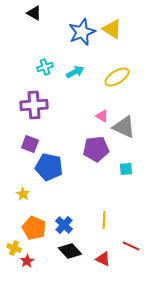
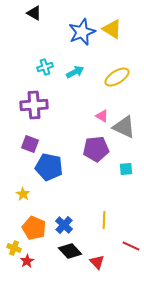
red triangle: moved 6 px left, 3 px down; rotated 21 degrees clockwise
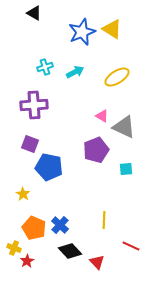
purple pentagon: moved 1 px down; rotated 15 degrees counterclockwise
blue cross: moved 4 px left
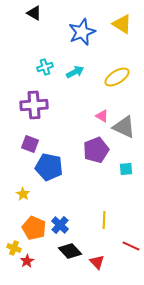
yellow triangle: moved 10 px right, 5 px up
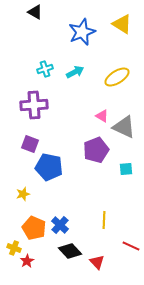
black triangle: moved 1 px right, 1 px up
cyan cross: moved 2 px down
yellow star: rotated 24 degrees clockwise
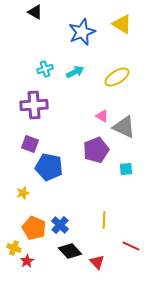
yellow star: moved 1 px up
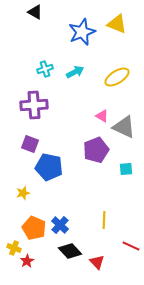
yellow triangle: moved 5 px left; rotated 10 degrees counterclockwise
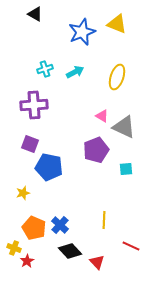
black triangle: moved 2 px down
yellow ellipse: rotated 40 degrees counterclockwise
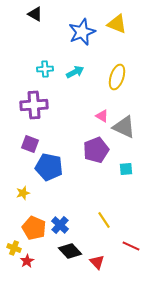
cyan cross: rotated 14 degrees clockwise
yellow line: rotated 36 degrees counterclockwise
